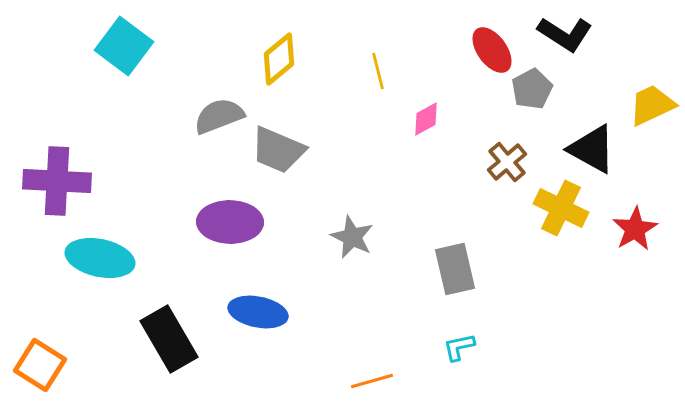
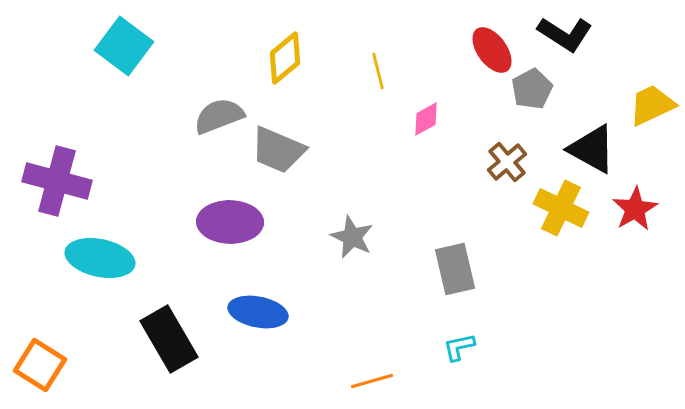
yellow diamond: moved 6 px right, 1 px up
purple cross: rotated 12 degrees clockwise
red star: moved 20 px up
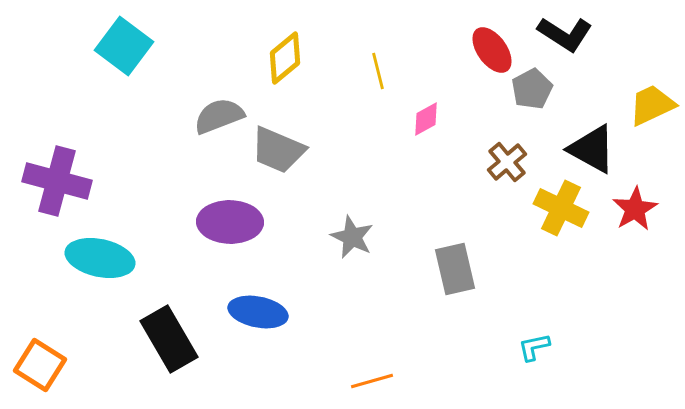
cyan L-shape: moved 75 px right
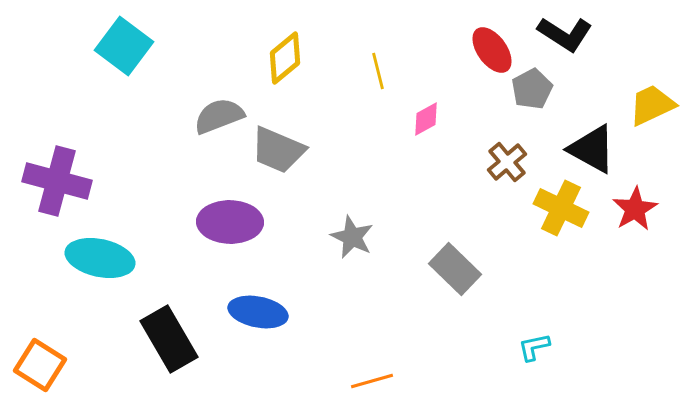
gray rectangle: rotated 33 degrees counterclockwise
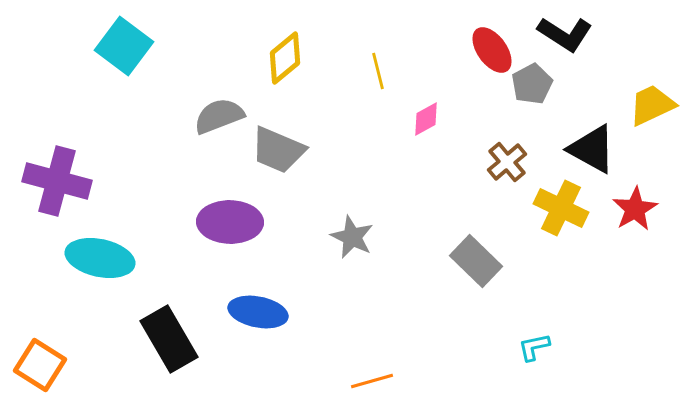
gray pentagon: moved 5 px up
gray rectangle: moved 21 px right, 8 px up
